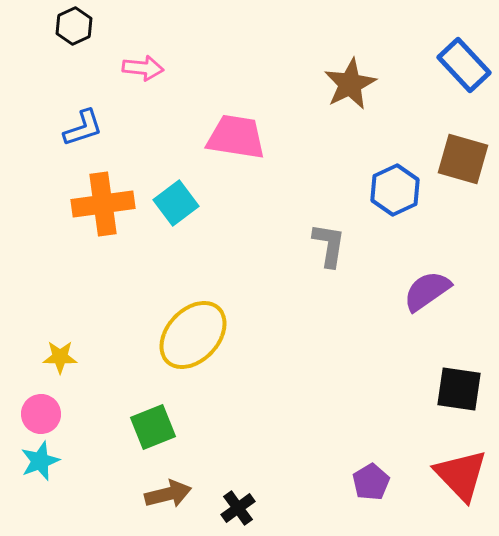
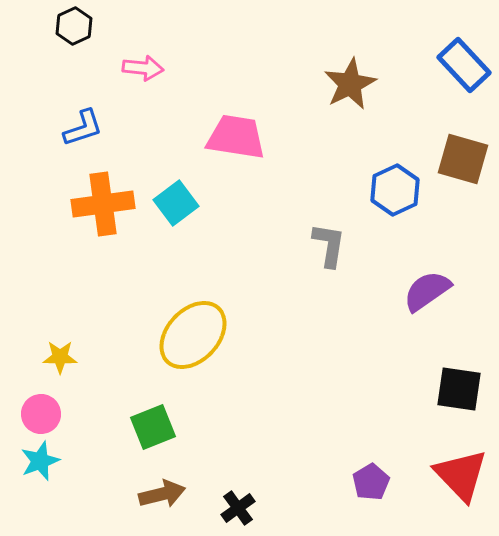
brown arrow: moved 6 px left
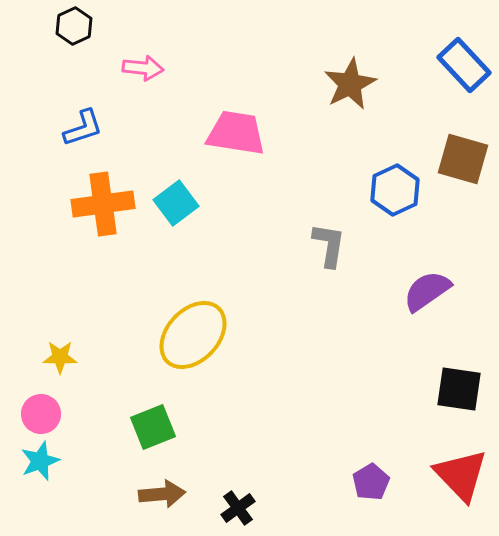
pink trapezoid: moved 4 px up
brown arrow: rotated 9 degrees clockwise
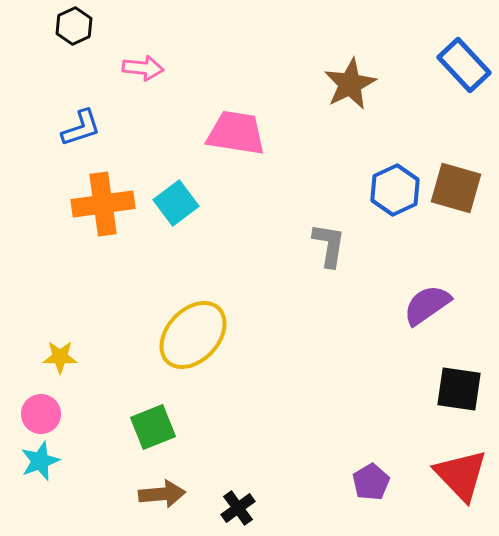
blue L-shape: moved 2 px left
brown square: moved 7 px left, 29 px down
purple semicircle: moved 14 px down
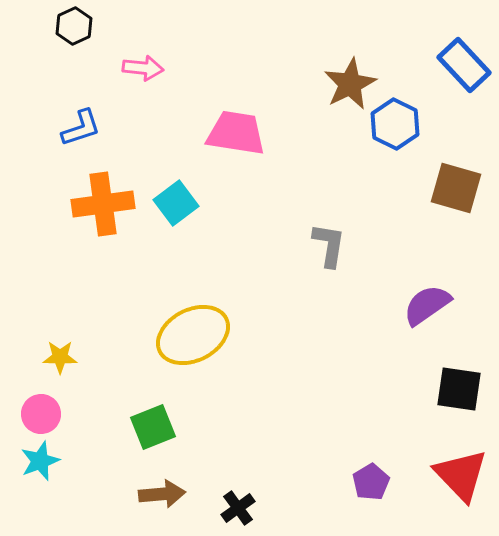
blue hexagon: moved 66 px up; rotated 9 degrees counterclockwise
yellow ellipse: rotated 20 degrees clockwise
